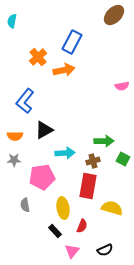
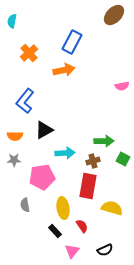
orange cross: moved 9 px left, 4 px up
red semicircle: rotated 56 degrees counterclockwise
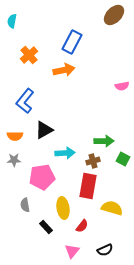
orange cross: moved 2 px down
red semicircle: rotated 72 degrees clockwise
black rectangle: moved 9 px left, 4 px up
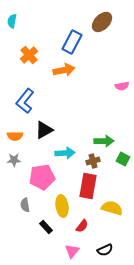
brown ellipse: moved 12 px left, 7 px down
yellow ellipse: moved 1 px left, 2 px up
